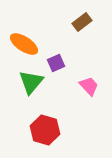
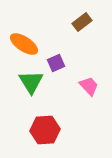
green triangle: rotated 12 degrees counterclockwise
red hexagon: rotated 20 degrees counterclockwise
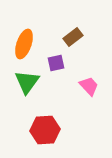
brown rectangle: moved 9 px left, 15 px down
orange ellipse: rotated 76 degrees clockwise
purple square: rotated 12 degrees clockwise
green triangle: moved 4 px left; rotated 8 degrees clockwise
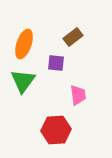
purple square: rotated 18 degrees clockwise
green triangle: moved 4 px left, 1 px up
pink trapezoid: moved 11 px left, 9 px down; rotated 35 degrees clockwise
red hexagon: moved 11 px right
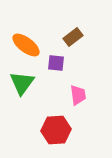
orange ellipse: moved 2 px right, 1 px down; rotated 72 degrees counterclockwise
green triangle: moved 1 px left, 2 px down
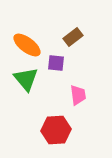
orange ellipse: moved 1 px right
green triangle: moved 4 px right, 4 px up; rotated 16 degrees counterclockwise
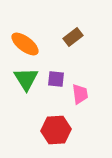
orange ellipse: moved 2 px left, 1 px up
purple square: moved 16 px down
green triangle: rotated 8 degrees clockwise
pink trapezoid: moved 2 px right, 1 px up
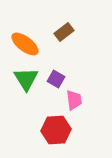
brown rectangle: moved 9 px left, 5 px up
purple square: rotated 24 degrees clockwise
pink trapezoid: moved 6 px left, 6 px down
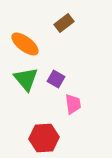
brown rectangle: moved 9 px up
green triangle: rotated 8 degrees counterclockwise
pink trapezoid: moved 1 px left, 4 px down
red hexagon: moved 12 px left, 8 px down
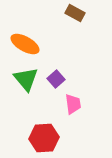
brown rectangle: moved 11 px right, 10 px up; rotated 66 degrees clockwise
orange ellipse: rotated 8 degrees counterclockwise
purple square: rotated 18 degrees clockwise
